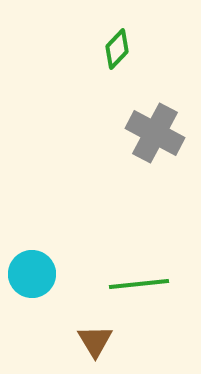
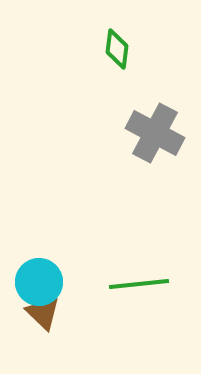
green diamond: rotated 36 degrees counterclockwise
cyan circle: moved 7 px right, 8 px down
brown triangle: moved 52 px left, 28 px up; rotated 15 degrees counterclockwise
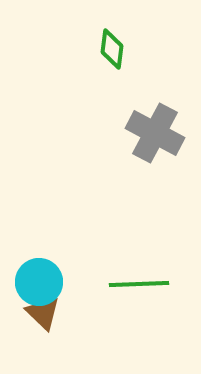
green diamond: moved 5 px left
green line: rotated 4 degrees clockwise
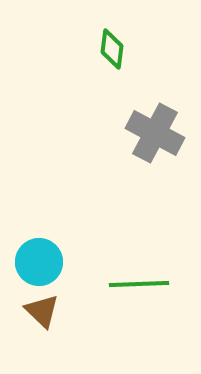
cyan circle: moved 20 px up
brown triangle: moved 1 px left, 2 px up
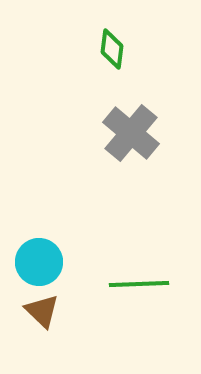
gray cross: moved 24 px left; rotated 12 degrees clockwise
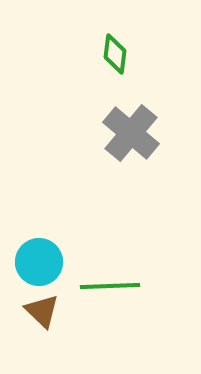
green diamond: moved 3 px right, 5 px down
green line: moved 29 px left, 2 px down
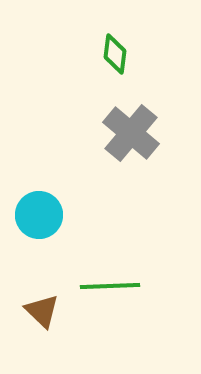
cyan circle: moved 47 px up
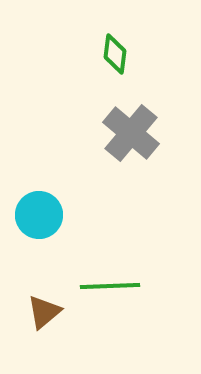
brown triangle: moved 2 px right, 1 px down; rotated 36 degrees clockwise
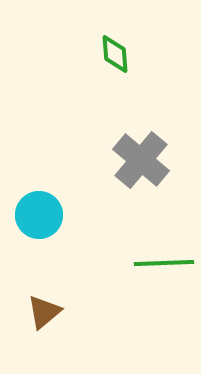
green diamond: rotated 12 degrees counterclockwise
gray cross: moved 10 px right, 27 px down
green line: moved 54 px right, 23 px up
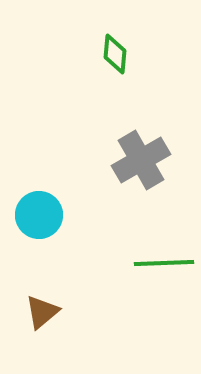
green diamond: rotated 9 degrees clockwise
gray cross: rotated 20 degrees clockwise
brown triangle: moved 2 px left
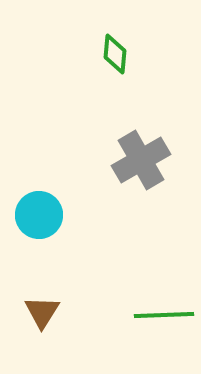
green line: moved 52 px down
brown triangle: rotated 18 degrees counterclockwise
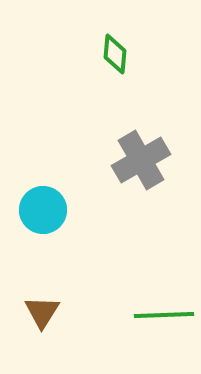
cyan circle: moved 4 px right, 5 px up
